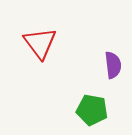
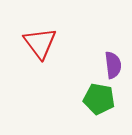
green pentagon: moved 7 px right, 11 px up
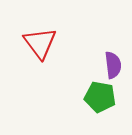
green pentagon: moved 1 px right, 2 px up
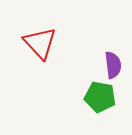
red triangle: rotated 6 degrees counterclockwise
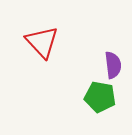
red triangle: moved 2 px right, 1 px up
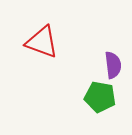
red triangle: rotated 27 degrees counterclockwise
